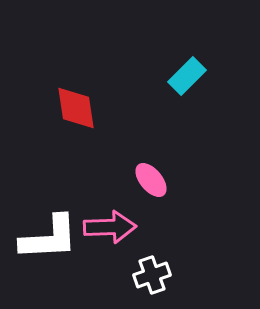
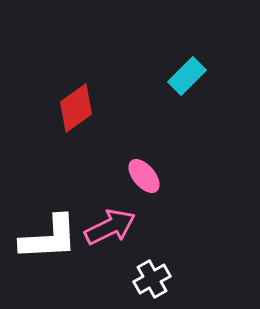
red diamond: rotated 63 degrees clockwise
pink ellipse: moved 7 px left, 4 px up
pink arrow: rotated 24 degrees counterclockwise
white cross: moved 4 px down; rotated 9 degrees counterclockwise
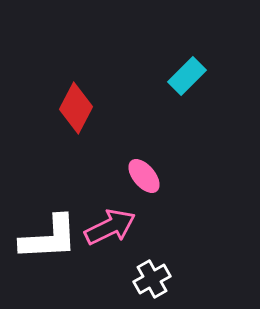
red diamond: rotated 27 degrees counterclockwise
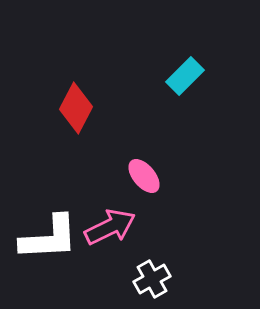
cyan rectangle: moved 2 px left
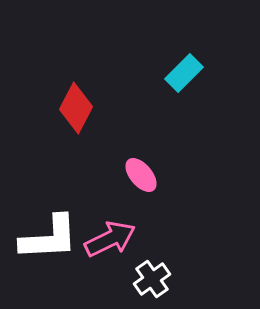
cyan rectangle: moved 1 px left, 3 px up
pink ellipse: moved 3 px left, 1 px up
pink arrow: moved 12 px down
white cross: rotated 6 degrees counterclockwise
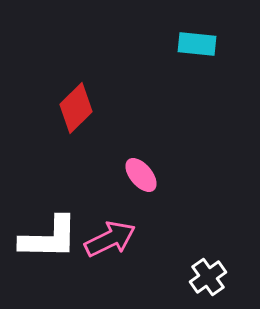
cyan rectangle: moved 13 px right, 29 px up; rotated 51 degrees clockwise
red diamond: rotated 18 degrees clockwise
white L-shape: rotated 4 degrees clockwise
white cross: moved 56 px right, 2 px up
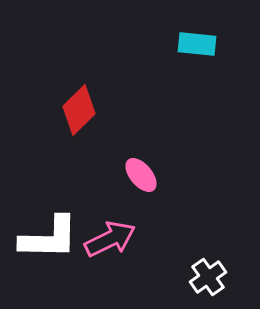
red diamond: moved 3 px right, 2 px down
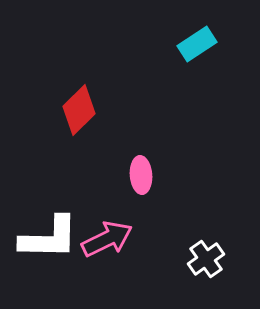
cyan rectangle: rotated 39 degrees counterclockwise
pink ellipse: rotated 36 degrees clockwise
pink arrow: moved 3 px left
white cross: moved 2 px left, 18 px up
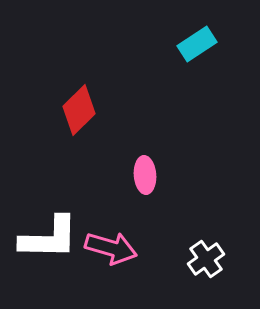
pink ellipse: moved 4 px right
pink arrow: moved 4 px right, 9 px down; rotated 42 degrees clockwise
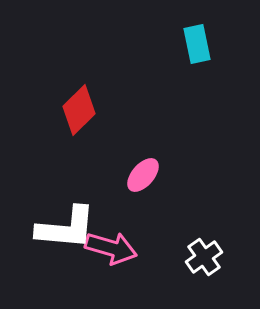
cyan rectangle: rotated 69 degrees counterclockwise
pink ellipse: moved 2 px left; rotated 45 degrees clockwise
white L-shape: moved 17 px right, 10 px up; rotated 4 degrees clockwise
white cross: moved 2 px left, 2 px up
